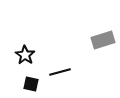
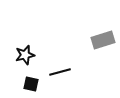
black star: rotated 24 degrees clockwise
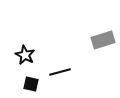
black star: rotated 30 degrees counterclockwise
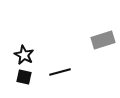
black star: moved 1 px left
black square: moved 7 px left, 7 px up
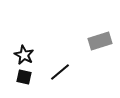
gray rectangle: moved 3 px left, 1 px down
black line: rotated 25 degrees counterclockwise
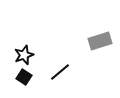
black star: rotated 24 degrees clockwise
black square: rotated 21 degrees clockwise
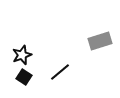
black star: moved 2 px left
